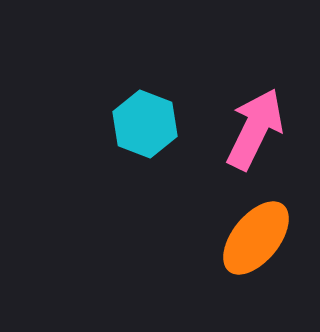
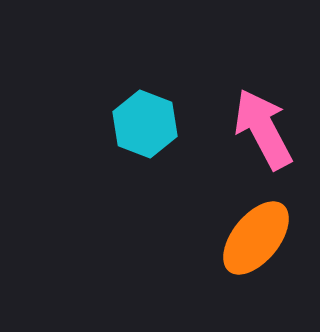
pink arrow: moved 8 px right; rotated 54 degrees counterclockwise
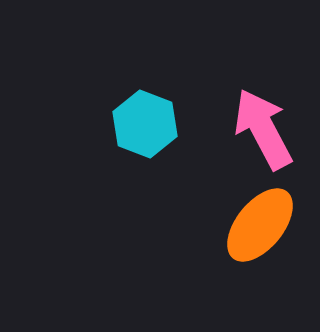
orange ellipse: moved 4 px right, 13 px up
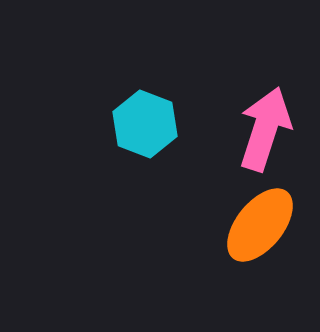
pink arrow: moved 2 px right; rotated 46 degrees clockwise
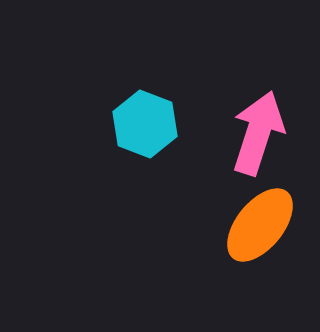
pink arrow: moved 7 px left, 4 px down
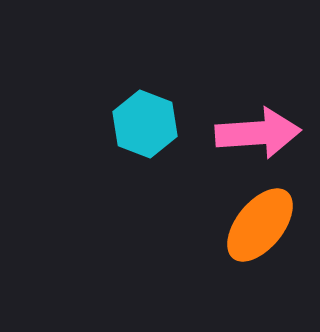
pink arrow: rotated 68 degrees clockwise
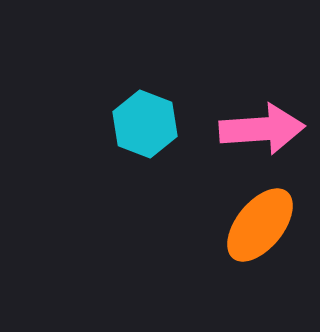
pink arrow: moved 4 px right, 4 px up
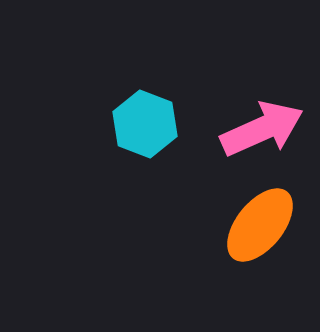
pink arrow: rotated 20 degrees counterclockwise
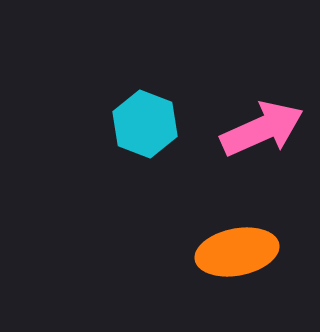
orange ellipse: moved 23 px left, 27 px down; rotated 40 degrees clockwise
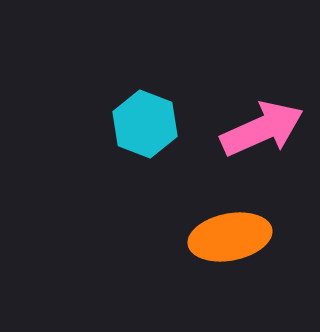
orange ellipse: moved 7 px left, 15 px up
